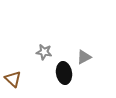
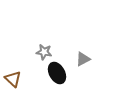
gray triangle: moved 1 px left, 2 px down
black ellipse: moved 7 px left; rotated 20 degrees counterclockwise
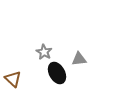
gray star: rotated 21 degrees clockwise
gray triangle: moved 4 px left; rotated 21 degrees clockwise
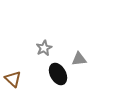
gray star: moved 4 px up; rotated 14 degrees clockwise
black ellipse: moved 1 px right, 1 px down
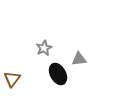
brown triangle: moved 1 px left; rotated 24 degrees clockwise
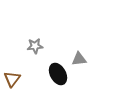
gray star: moved 9 px left, 2 px up; rotated 21 degrees clockwise
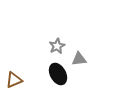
gray star: moved 22 px right; rotated 21 degrees counterclockwise
brown triangle: moved 2 px right, 1 px down; rotated 30 degrees clockwise
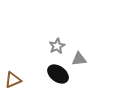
black ellipse: rotated 25 degrees counterclockwise
brown triangle: moved 1 px left
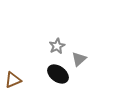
gray triangle: rotated 35 degrees counterclockwise
